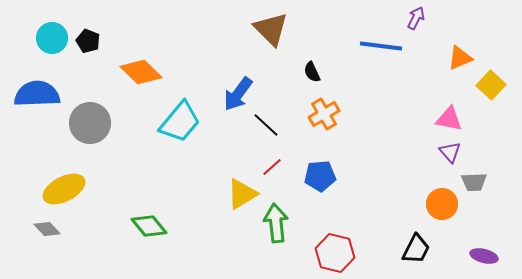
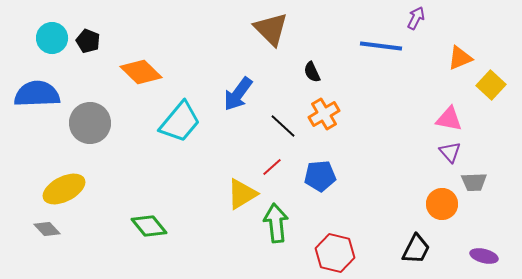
black line: moved 17 px right, 1 px down
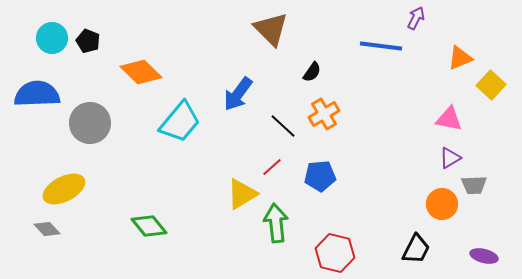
black semicircle: rotated 120 degrees counterclockwise
purple triangle: moved 6 px down; rotated 40 degrees clockwise
gray trapezoid: moved 3 px down
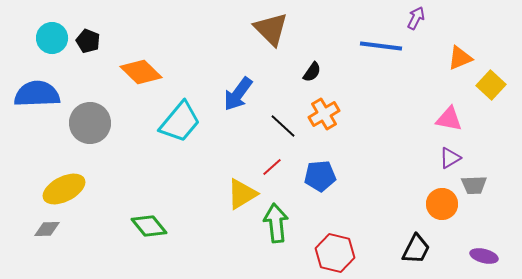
gray diamond: rotated 48 degrees counterclockwise
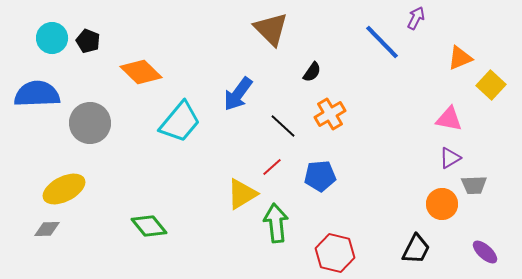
blue line: moved 1 px right, 4 px up; rotated 39 degrees clockwise
orange cross: moved 6 px right
purple ellipse: moved 1 px right, 4 px up; rotated 28 degrees clockwise
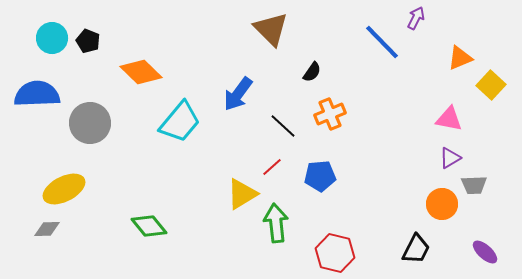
orange cross: rotated 8 degrees clockwise
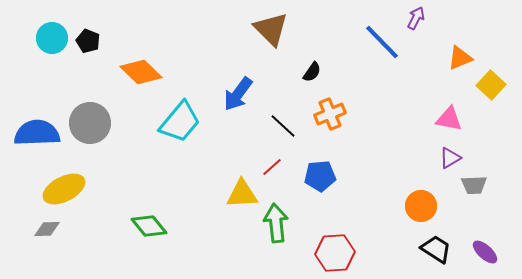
blue semicircle: moved 39 px down
yellow triangle: rotated 28 degrees clockwise
orange circle: moved 21 px left, 2 px down
black trapezoid: moved 20 px right; rotated 84 degrees counterclockwise
red hexagon: rotated 18 degrees counterclockwise
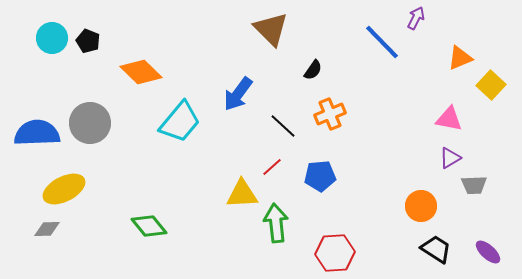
black semicircle: moved 1 px right, 2 px up
purple ellipse: moved 3 px right
